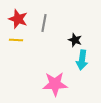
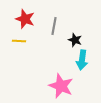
red star: moved 7 px right
gray line: moved 10 px right, 3 px down
yellow line: moved 3 px right, 1 px down
pink star: moved 6 px right, 2 px down; rotated 25 degrees clockwise
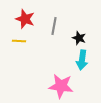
black star: moved 4 px right, 2 px up
pink star: rotated 15 degrees counterclockwise
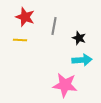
red star: moved 2 px up
yellow line: moved 1 px right, 1 px up
cyan arrow: rotated 102 degrees counterclockwise
pink star: moved 4 px right, 1 px up
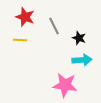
gray line: rotated 36 degrees counterclockwise
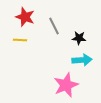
black star: rotated 16 degrees counterclockwise
pink star: moved 1 px right; rotated 30 degrees counterclockwise
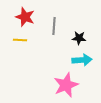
gray line: rotated 30 degrees clockwise
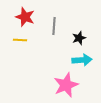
black star: rotated 24 degrees counterclockwise
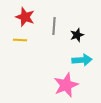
black star: moved 2 px left, 3 px up
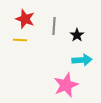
red star: moved 2 px down
black star: rotated 16 degrees counterclockwise
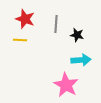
gray line: moved 2 px right, 2 px up
black star: rotated 24 degrees counterclockwise
cyan arrow: moved 1 px left
pink star: rotated 20 degrees counterclockwise
